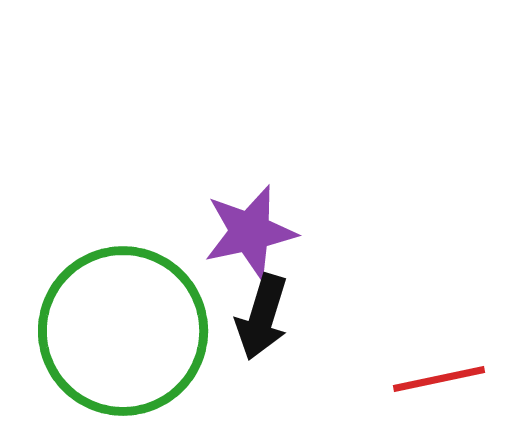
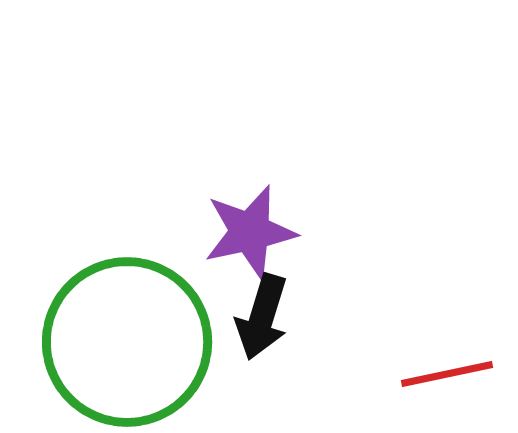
green circle: moved 4 px right, 11 px down
red line: moved 8 px right, 5 px up
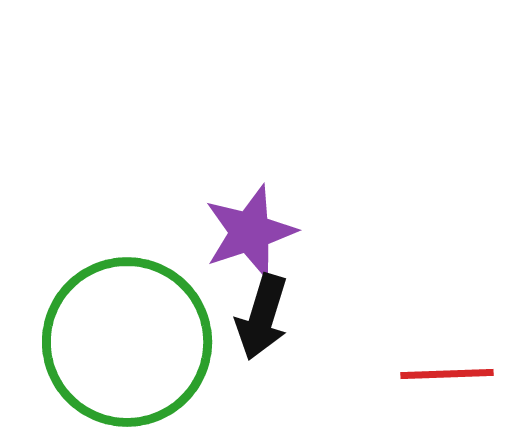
purple star: rotated 6 degrees counterclockwise
red line: rotated 10 degrees clockwise
